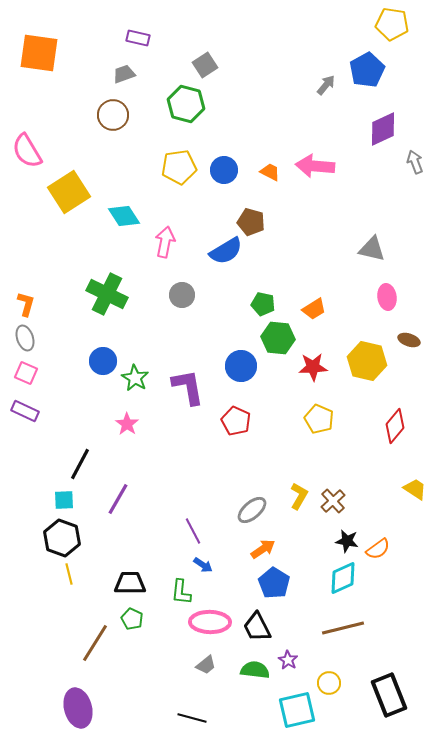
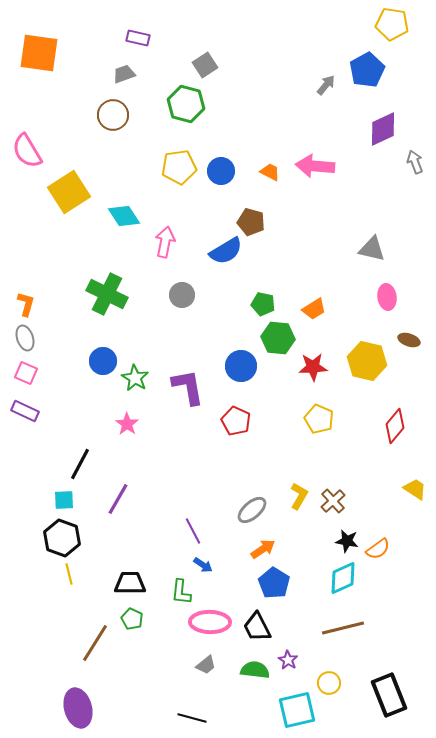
blue circle at (224, 170): moved 3 px left, 1 px down
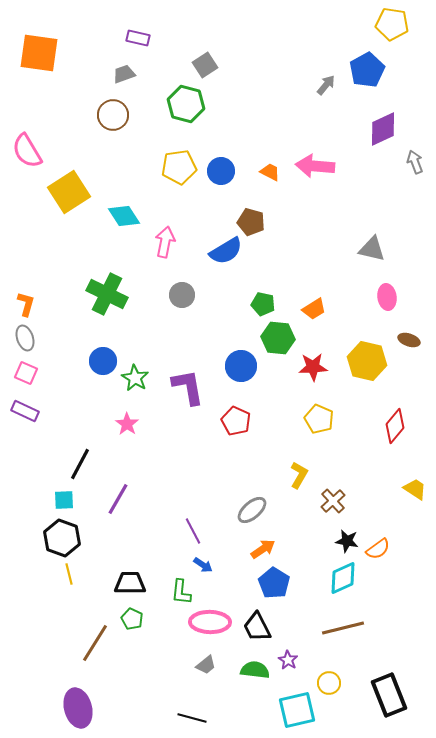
yellow L-shape at (299, 496): moved 21 px up
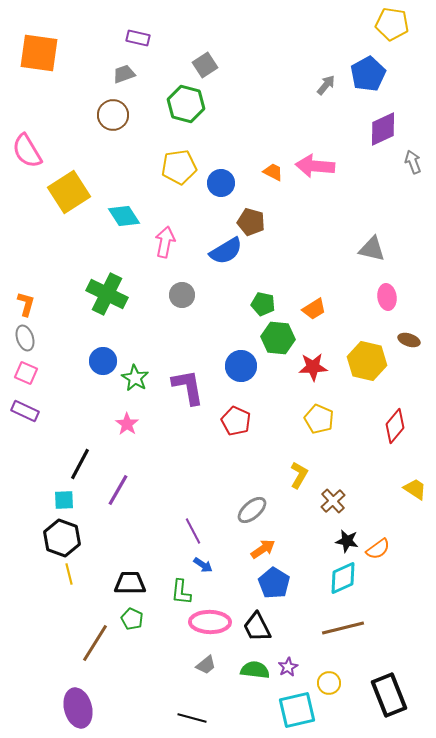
blue pentagon at (367, 70): moved 1 px right, 4 px down
gray arrow at (415, 162): moved 2 px left
blue circle at (221, 171): moved 12 px down
orange trapezoid at (270, 172): moved 3 px right
purple line at (118, 499): moved 9 px up
purple star at (288, 660): moved 7 px down; rotated 12 degrees clockwise
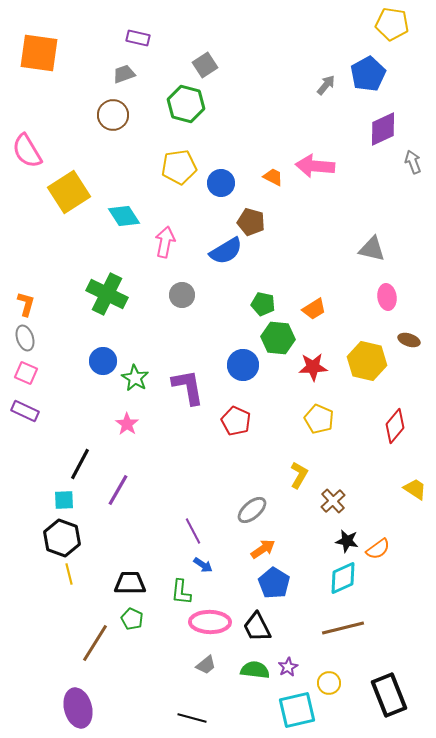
orange trapezoid at (273, 172): moved 5 px down
blue circle at (241, 366): moved 2 px right, 1 px up
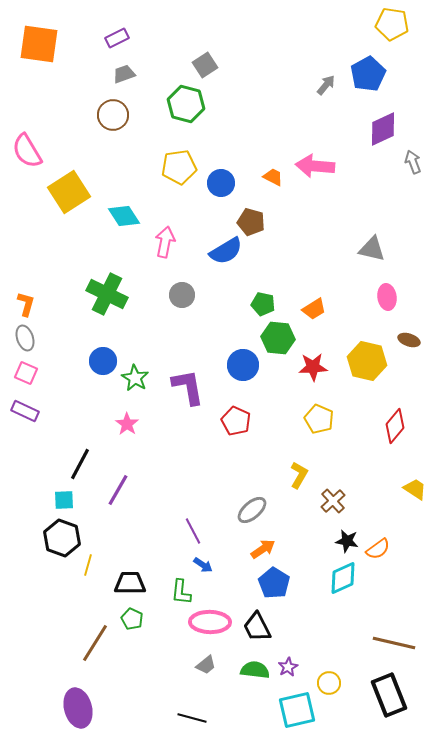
purple rectangle at (138, 38): moved 21 px left; rotated 40 degrees counterclockwise
orange square at (39, 53): moved 9 px up
yellow line at (69, 574): moved 19 px right, 9 px up; rotated 30 degrees clockwise
brown line at (343, 628): moved 51 px right, 15 px down; rotated 27 degrees clockwise
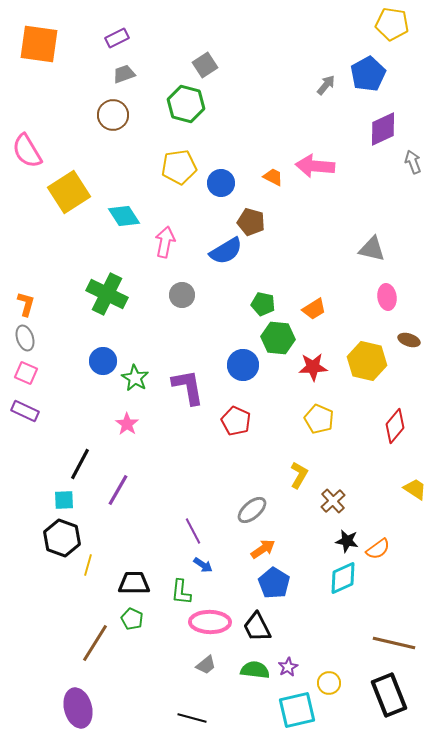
black trapezoid at (130, 583): moved 4 px right
